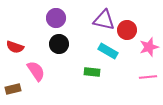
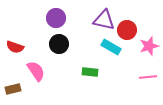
pink star: moved 1 px up
cyan rectangle: moved 3 px right, 4 px up
green rectangle: moved 2 px left
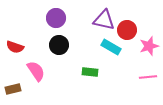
black circle: moved 1 px down
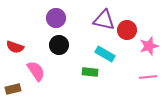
cyan rectangle: moved 6 px left, 7 px down
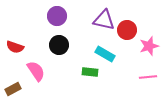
purple circle: moved 1 px right, 2 px up
brown rectangle: rotated 14 degrees counterclockwise
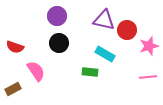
black circle: moved 2 px up
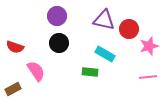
red circle: moved 2 px right, 1 px up
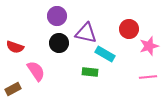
purple triangle: moved 18 px left, 13 px down
